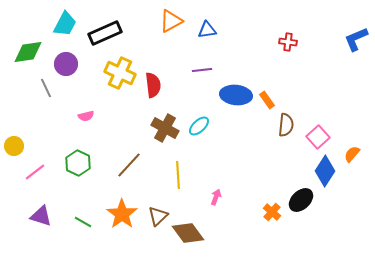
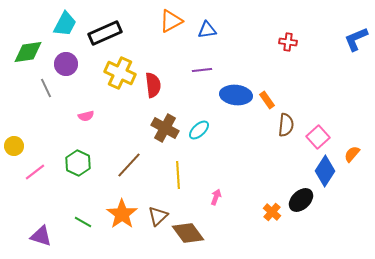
cyan ellipse: moved 4 px down
purple triangle: moved 20 px down
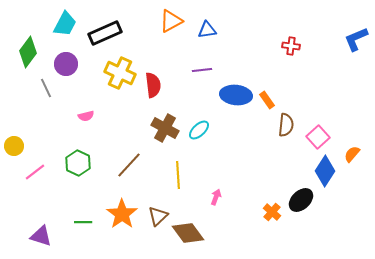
red cross: moved 3 px right, 4 px down
green diamond: rotated 44 degrees counterclockwise
green line: rotated 30 degrees counterclockwise
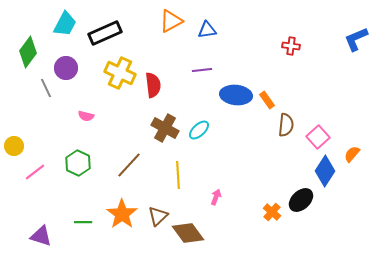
purple circle: moved 4 px down
pink semicircle: rotated 28 degrees clockwise
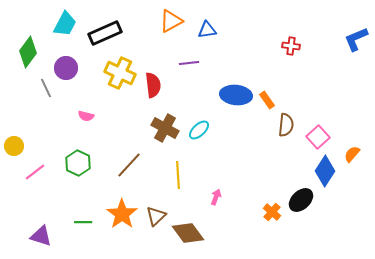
purple line: moved 13 px left, 7 px up
brown triangle: moved 2 px left
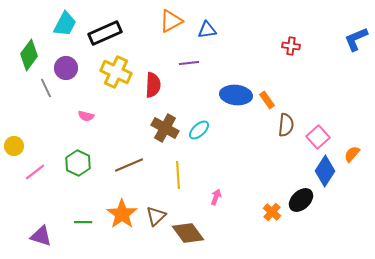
green diamond: moved 1 px right, 3 px down
yellow cross: moved 4 px left, 1 px up
red semicircle: rotated 10 degrees clockwise
brown line: rotated 24 degrees clockwise
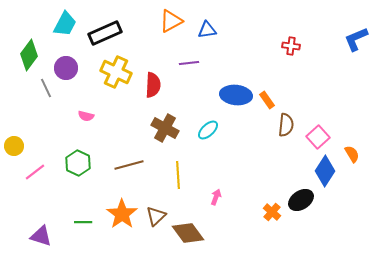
cyan ellipse: moved 9 px right
orange semicircle: rotated 108 degrees clockwise
brown line: rotated 8 degrees clockwise
black ellipse: rotated 10 degrees clockwise
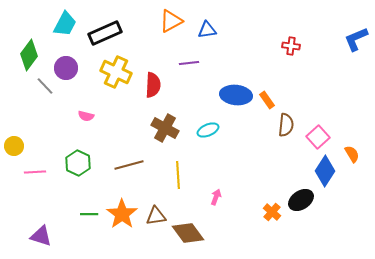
gray line: moved 1 px left, 2 px up; rotated 18 degrees counterclockwise
cyan ellipse: rotated 20 degrees clockwise
pink line: rotated 35 degrees clockwise
brown triangle: rotated 35 degrees clockwise
green line: moved 6 px right, 8 px up
